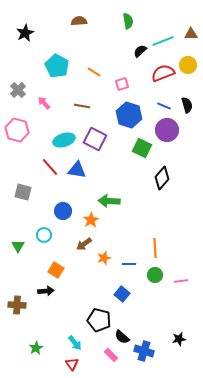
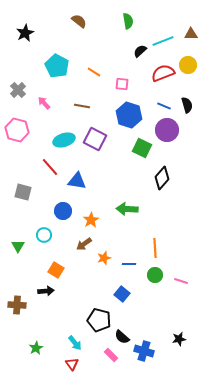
brown semicircle at (79, 21): rotated 42 degrees clockwise
pink square at (122, 84): rotated 24 degrees clockwise
blue triangle at (77, 170): moved 11 px down
green arrow at (109, 201): moved 18 px right, 8 px down
pink line at (181, 281): rotated 24 degrees clockwise
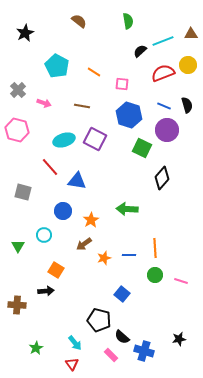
pink arrow at (44, 103): rotated 152 degrees clockwise
blue line at (129, 264): moved 9 px up
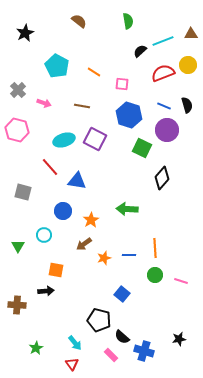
orange square at (56, 270): rotated 21 degrees counterclockwise
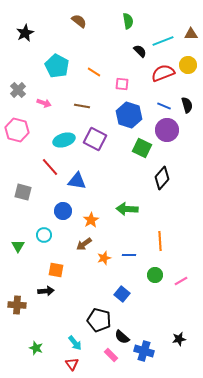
black semicircle at (140, 51): rotated 88 degrees clockwise
orange line at (155, 248): moved 5 px right, 7 px up
pink line at (181, 281): rotated 48 degrees counterclockwise
green star at (36, 348): rotated 24 degrees counterclockwise
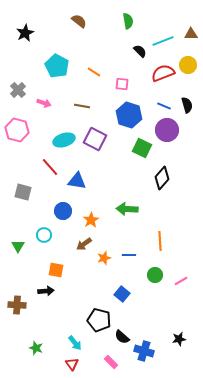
pink rectangle at (111, 355): moved 7 px down
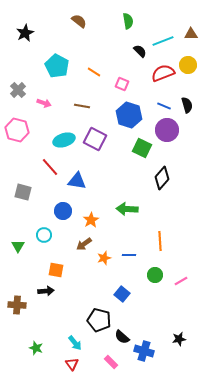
pink square at (122, 84): rotated 16 degrees clockwise
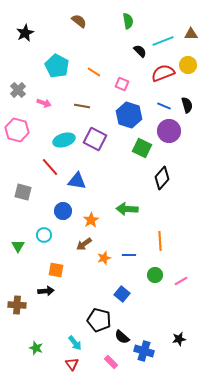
purple circle at (167, 130): moved 2 px right, 1 px down
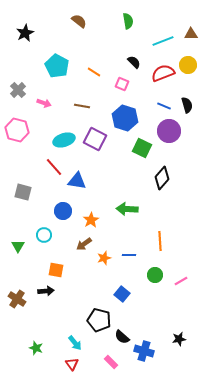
black semicircle at (140, 51): moved 6 px left, 11 px down
blue hexagon at (129, 115): moved 4 px left, 3 px down
red line at (50, 167): moved 4 px right
brown cross at (17, 305): moved 6 px up; rotated 30 degrees clockwise
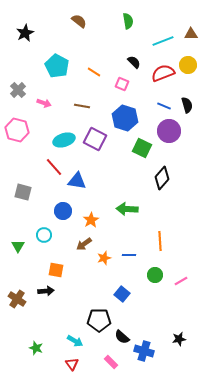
black pentagon at (99, 320): rotated 15 degrees counterclockwise
cyan arrow at (75, 343): moved 2 px up; rotated 21 degrees counterclockwise
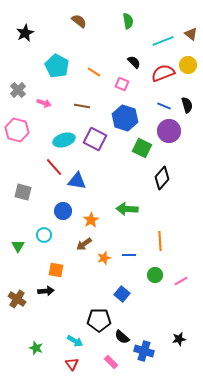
brown triangle at (191, 34): rotated 40 degrees clockwise
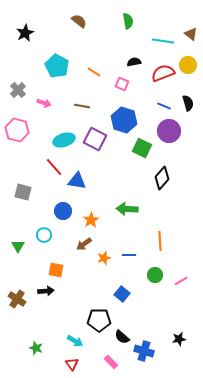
cyan line at (163, 41): rotated 30 degrees clockwise
black semicircle at (134, 62): rotated 56 degrees counterclockwise
black semicircle at (187, 105): moved 1 px right, 2 px up
blue hexagon at (125, 118): moved 1 px left, 2 px down
